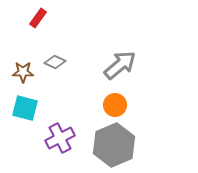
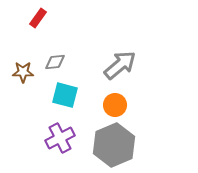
gray diamond: rotated 30 degrees counterclockwise
cyan square: moved 40 px right, 13 px up
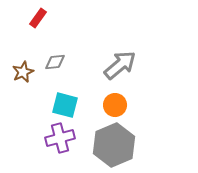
brown star: rotated 25 degrees counterclockwise
cyan square: moved 10 px down
purple cross: rotated 12 degrees clockwise
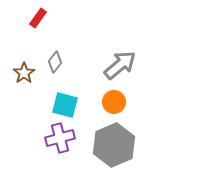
gray diamond: rotated 45 degrees counterclockwise
brown star: moved 1 px right, 1 px down; rotated 10 degrees counterclockwise
orange circle: moved 1 px left, 3 px up
